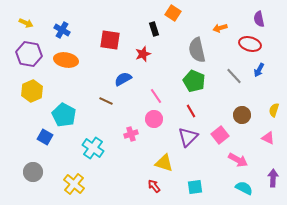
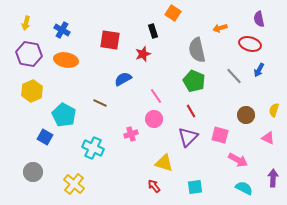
yellow arrow: rotated 80 degrees clockwise
black rectangle: moved 1 px left, 2 px down
brown line: moved 6 px left, 2 px down
brown circle: moved 4 px right
pink square: rotated 36 degrees counterclockwise
cyan cross: rotated 10 degrees counterclockwise
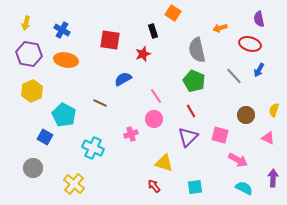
gray circle: moved 4 px up
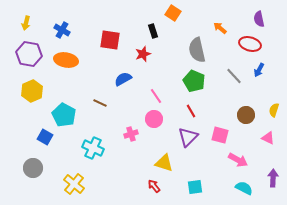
orange arrow: rotated 56 degrees clockwise
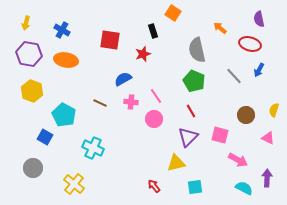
yellow hexagon: rotated 15 degrees counterclockwise
pink cross: moved 32 px up; rotated 24 degrees clockwise
yellow triangle: moved 12 px right; rotated 30 degrees counterclockwise
purple arrow: moved 6 px left
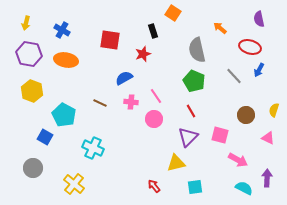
red ellipse: moved 3 px down
blue semicircle: moved 1 px right, 1 px up
